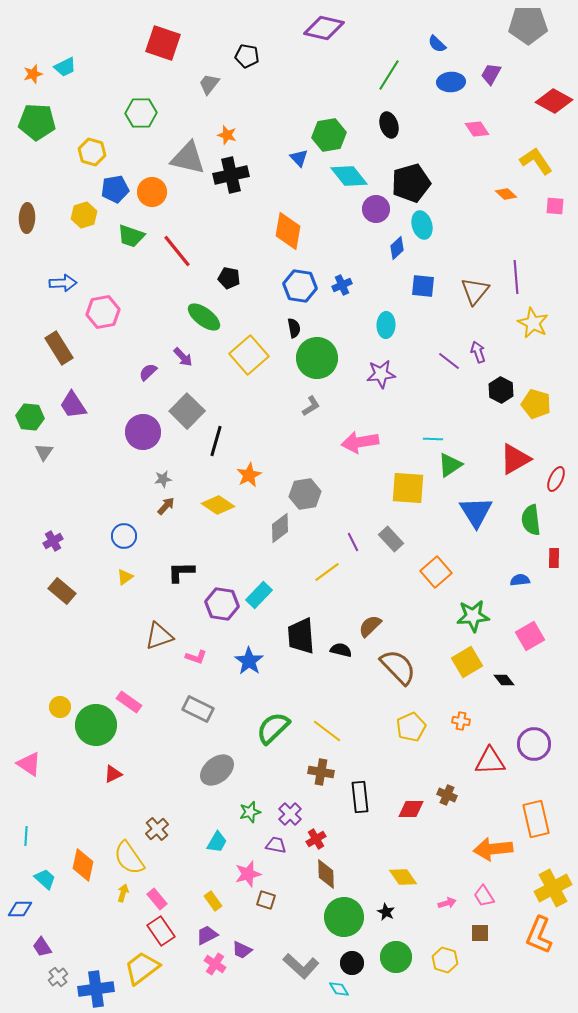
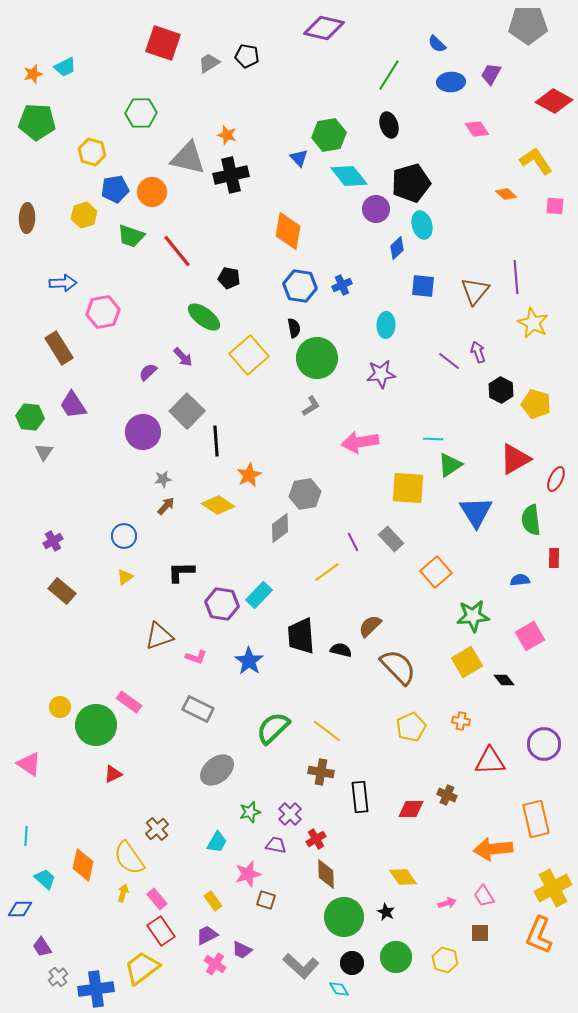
gray trapezoid at (209, 84): moved 21 px up; rotated 20 degrees clockwise
black line at (216, 441): rotated 20 degrees counterclockwise
purple circle at (534, 744): moved 10 px right
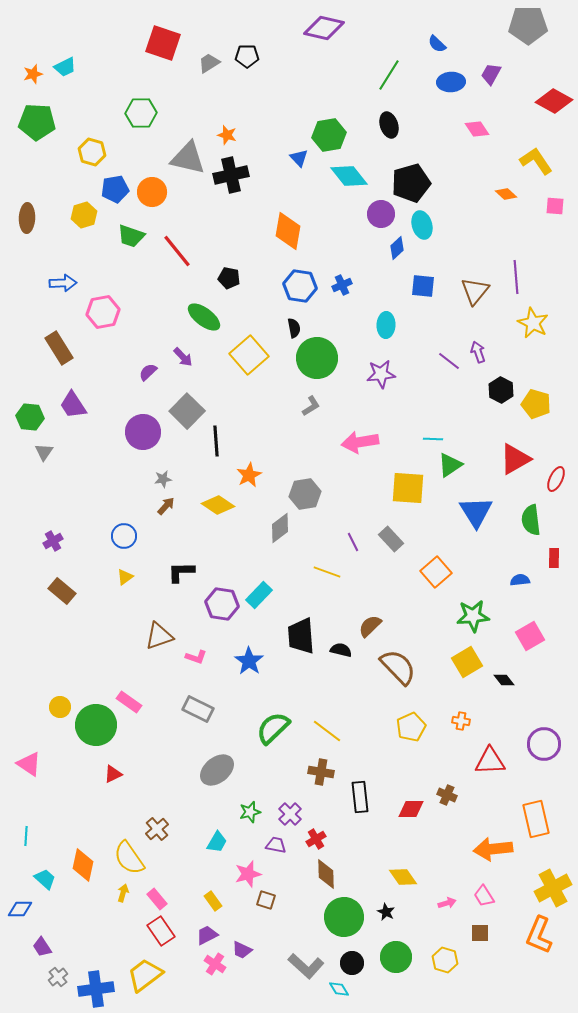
black pentagon at (247, 56): rotated 10 degrees counterclockwise
purple circle at (376, 209): moved 5 px right, 5 px down
yellow line at (327, 572): rotated 56 degrees clockwise
gray L-shape at (301, 966): moved 5 px right
yellow trapezoid at (142, 968): moved 3 px right, 7 px down
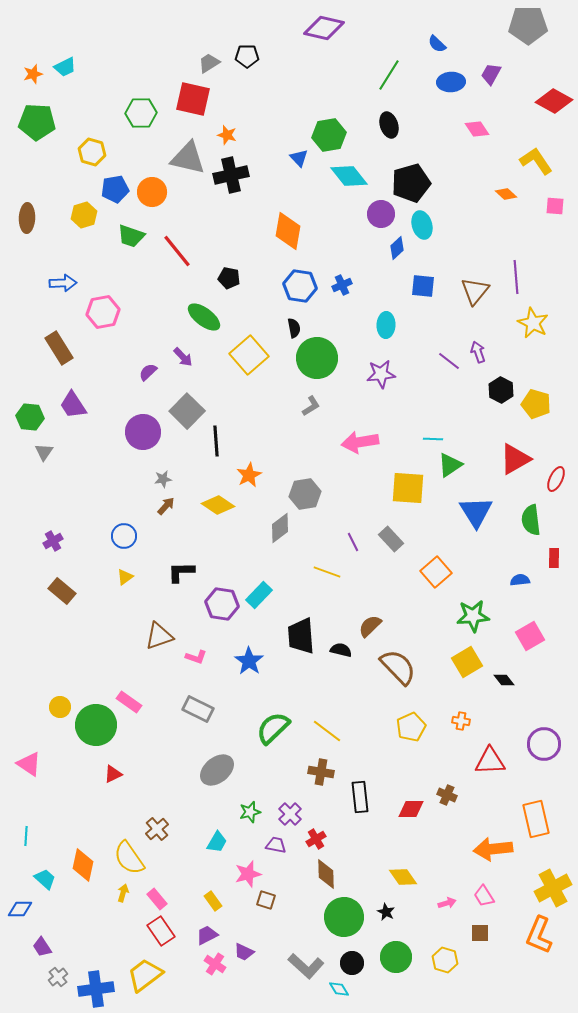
red square at (163, 43): moved 30 px right, 56 px down; rotated 6 degrees counterclockwise
purple trapezoid at (242, 950): moved 2 px right, 2 px down
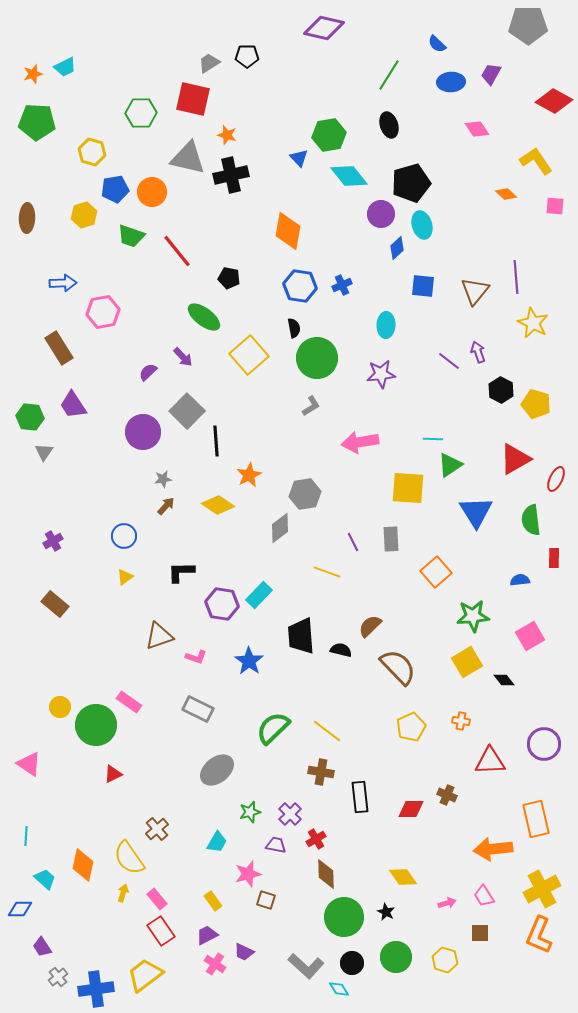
gray rectangle at (391, 539): rotated 40 degrees clockwise
brown rectangle at (62, 591): moved 7 px left, 13 px down
yellow cross at (553, 888): moved 11 px left, 1 px down
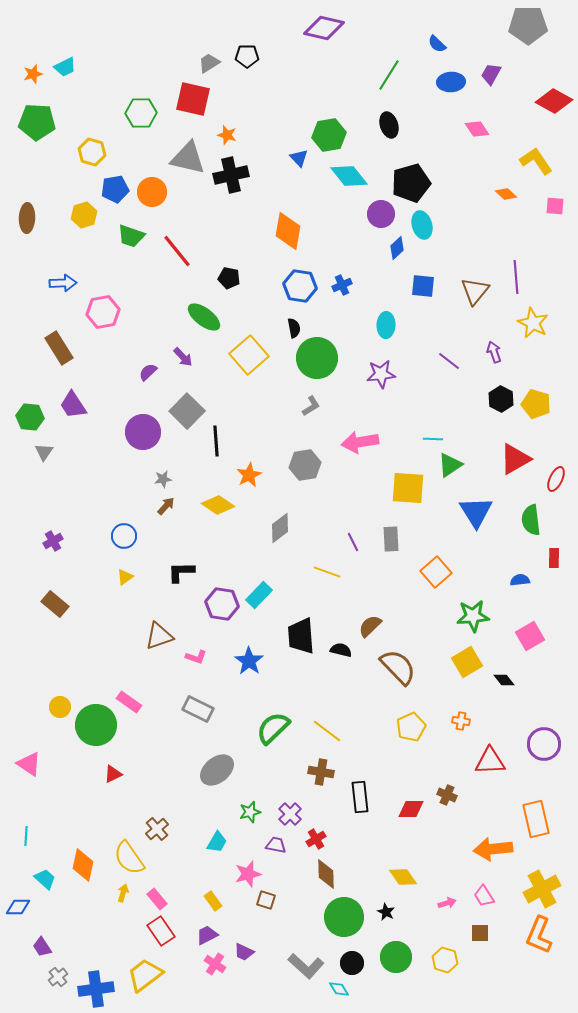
purple arrow at (478, 352): moved 16 px right
black hexagon at (501, 390): moved 9 px down
gray hexagon at (305, 494): moved 29 px up
blue diamond at (20, 909): moved 2 px left, 2 px up
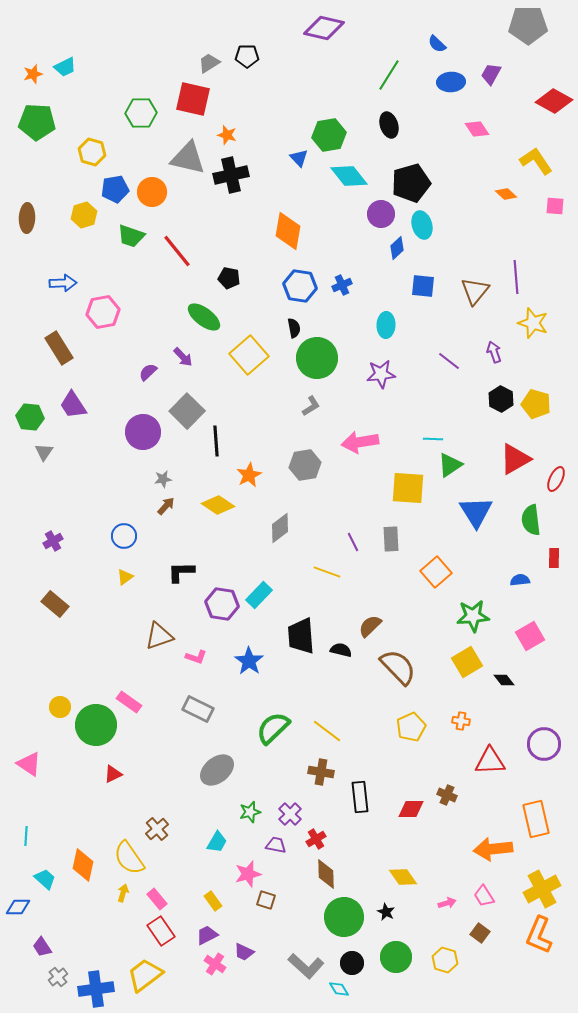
yellow star at (533, 323): rotated 8 degrees counterclockwise
brown square at (480, 933): rotated 36 degrees clockwise
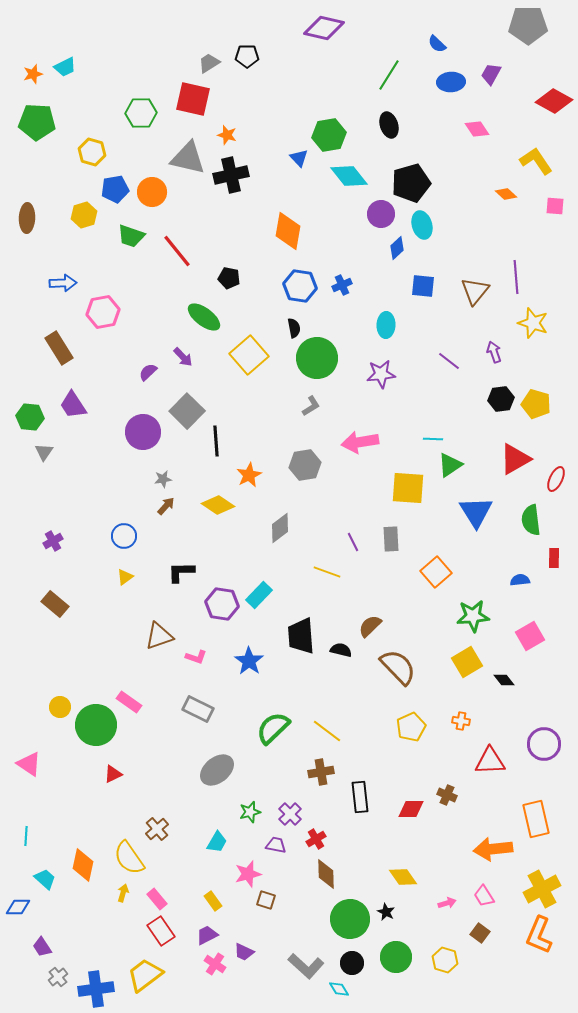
black hexagon at (501, 399): rotated 25 degrees clockwise
brown cross at (321, 772): rotated 20 degrees counterclockwise
green circle at (344, 917): moved 6 px right, 2 px down
